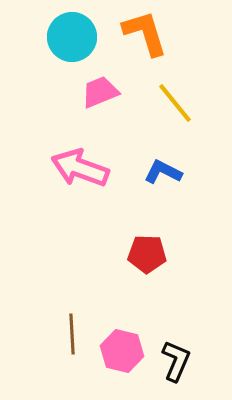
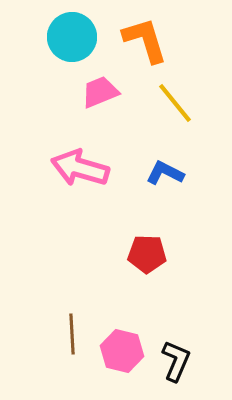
orange L-shape: moved 7 px down
pink arrow: rotated 4 degrees counterclockwise
blue L-shape: moved 2 px right, 1 px down
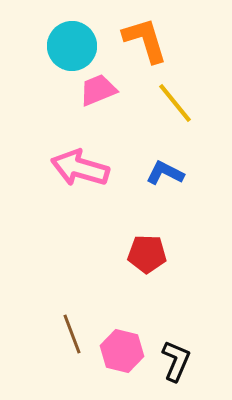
cyan circle: moved 9 px down
pink trapezoid: moved 2 px left, 2 px up
brown line: rotated 18 degrees counterclockwise
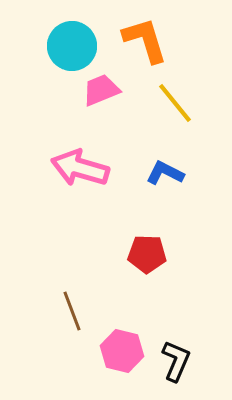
pink trapezoid: moved 3 px right
brown line: moved 23 px up
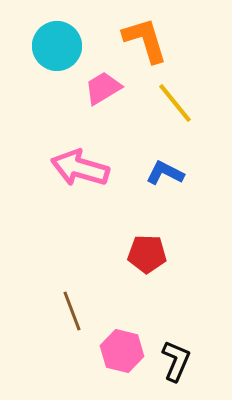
cyan circle: moved 15 px left
pink trapezoid: moved 2 px right, 2 px up; rotated 9 degrees counterclockwise
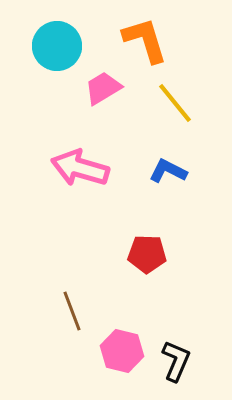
blue L-shape: moved 3 px right, 2 px up
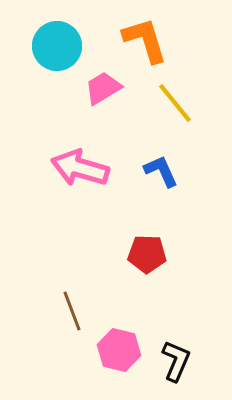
blue L-shape: moved 7 px left; rotated 39 degrees clockwise
pink hexagon: moved 3 px left, 1 px up
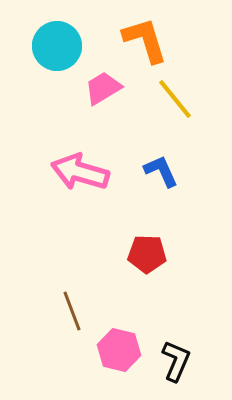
yellow line: moved 4 px up
pink arrow: moved 4 px down
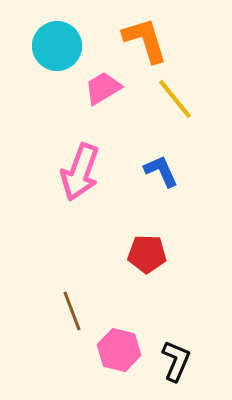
pink arrow: rotated 86 degrees counterclockwise
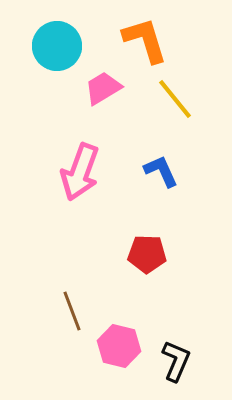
pink hexagon: moved 4 px up
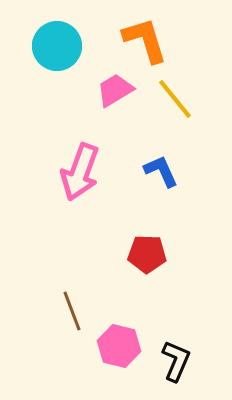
pink trapezoid: moved 12 px right, 2 px down
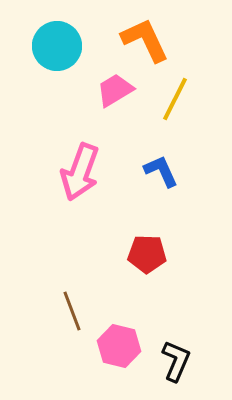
orange L-shape: rotated 8 degrees counterclockwise
yellow line: rotated 66 degrees clockwise
